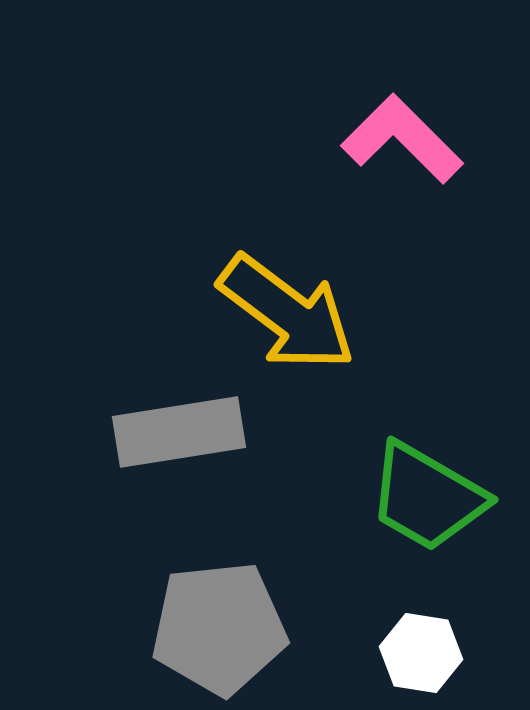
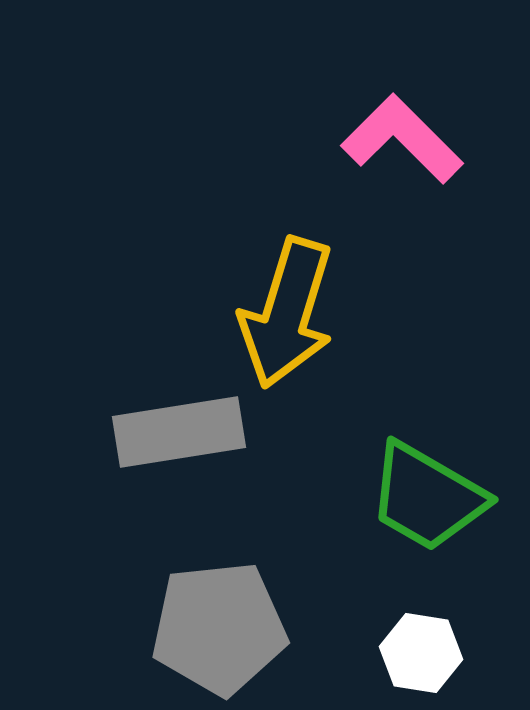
yellow arrow: rotated 70 degrees clockwise
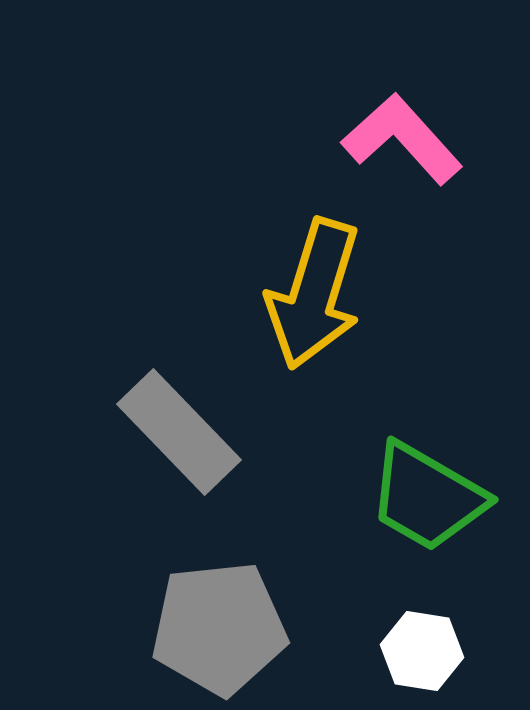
pink L-shape: rotated 3 degrees clockwise
yellow arrow: moved 27 px right, 19 px up
gray rectangle: rotated 55 degrees clockwise
white hexagon: moved 1 px right, 2 px up
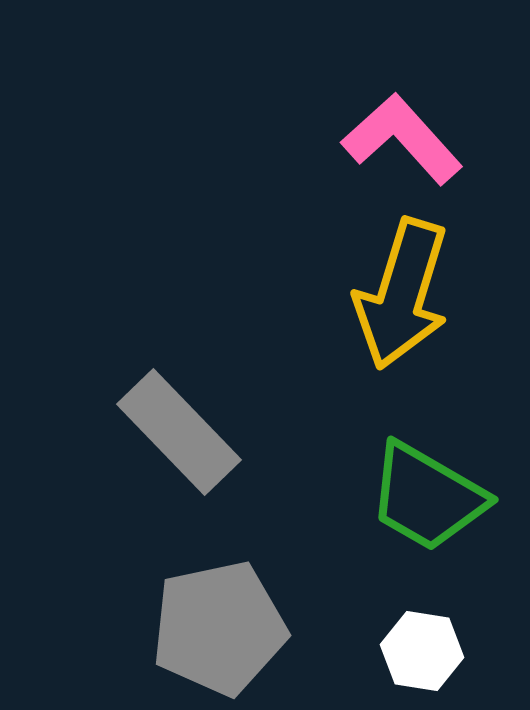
yellow arrow: moved 88 px right
gray pentagon: rotated 6 degrees counterclockwise
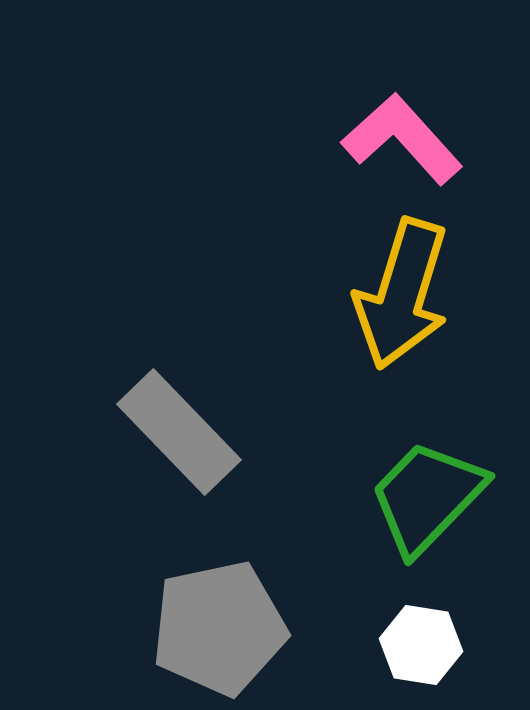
green trapezoid: rotated 104 degrees clockwise
white hexagon: moved 1 px left, 6 px up
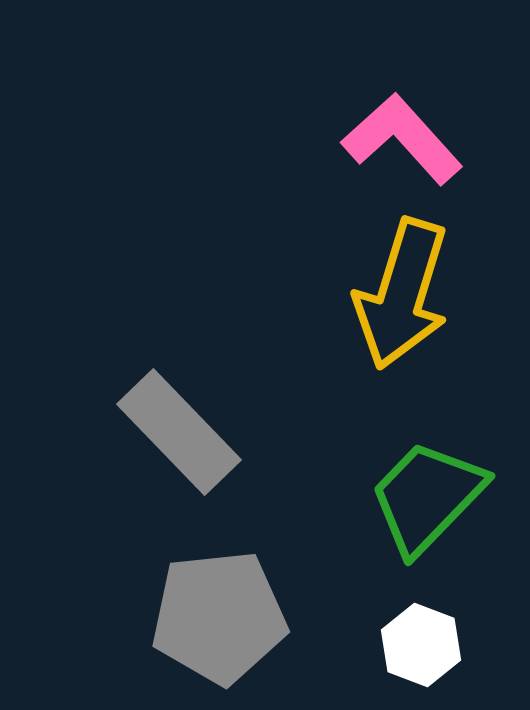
gray pentagon: moved 11 px up; rotated 6 degrees clockwise
white hexagon: rotated 12 degrees clockwise
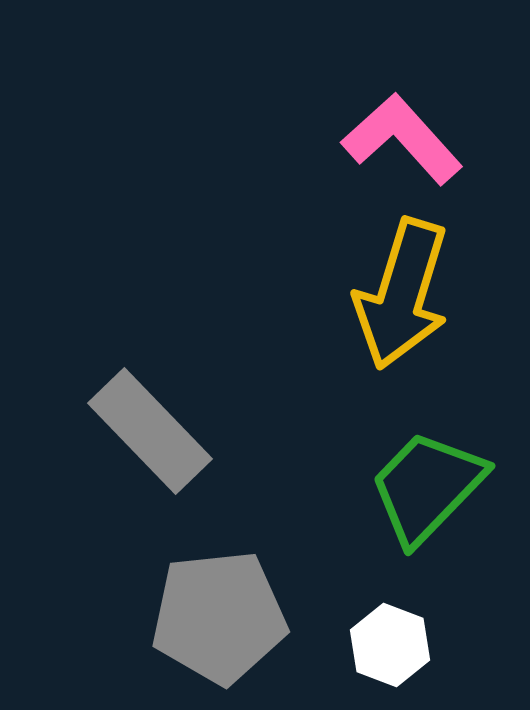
gray rectangle: moved 29 px left, 1 px up
green trapezoid: moved 10 px up
white hexagon: moved 31 px left
